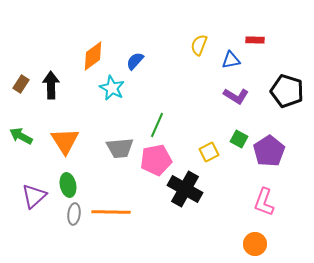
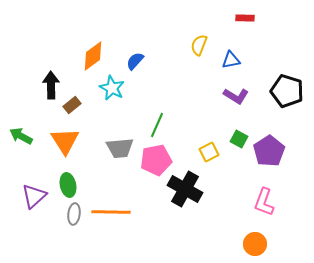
red rectangle: moved 10 px left, 22 px up
brown rectangle: moved 51 px right, 21 px down; rotated 18 degrees clockwise
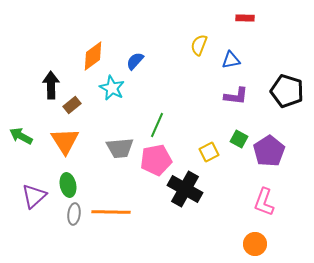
purple L-shape: rotated 25 degrees counterclockwise
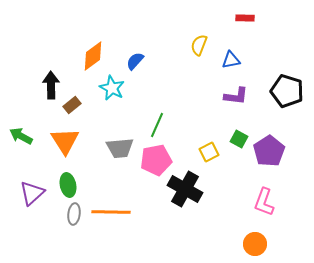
purple triangle: moved 2 px left, 3 px up
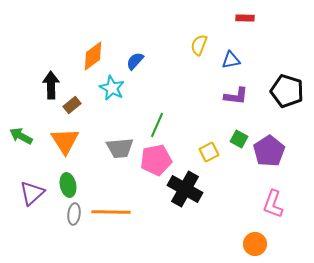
pink L-shape: moved 9 px right, 2 px down
